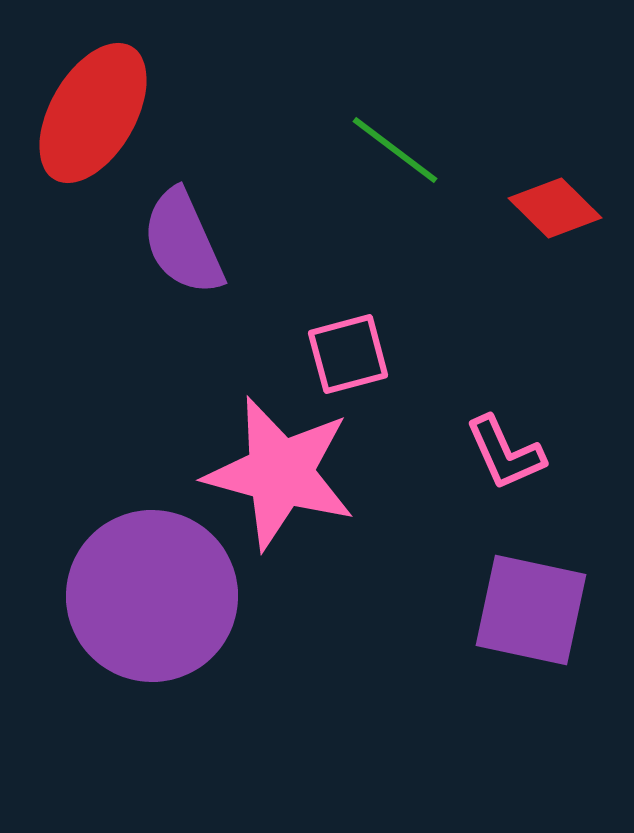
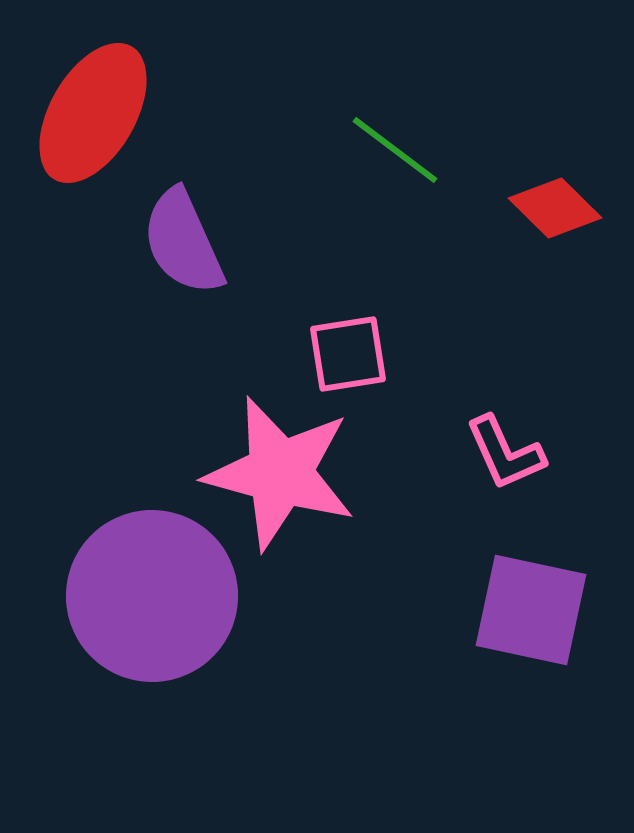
pink square: rotated 6 degrees clockwise
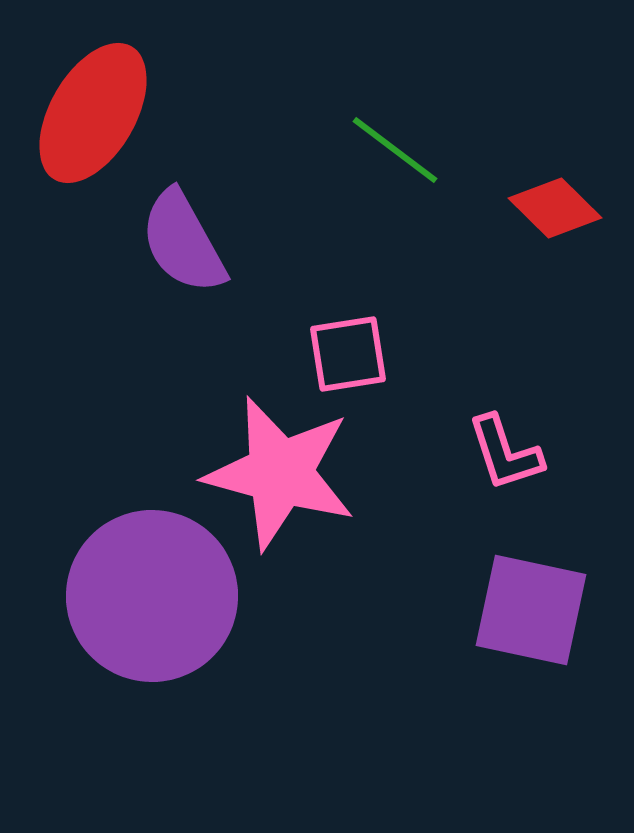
purple semicircle: rotated 5 degrees counterclockwise
pink L-shape: rotated 6 degrees clockwise
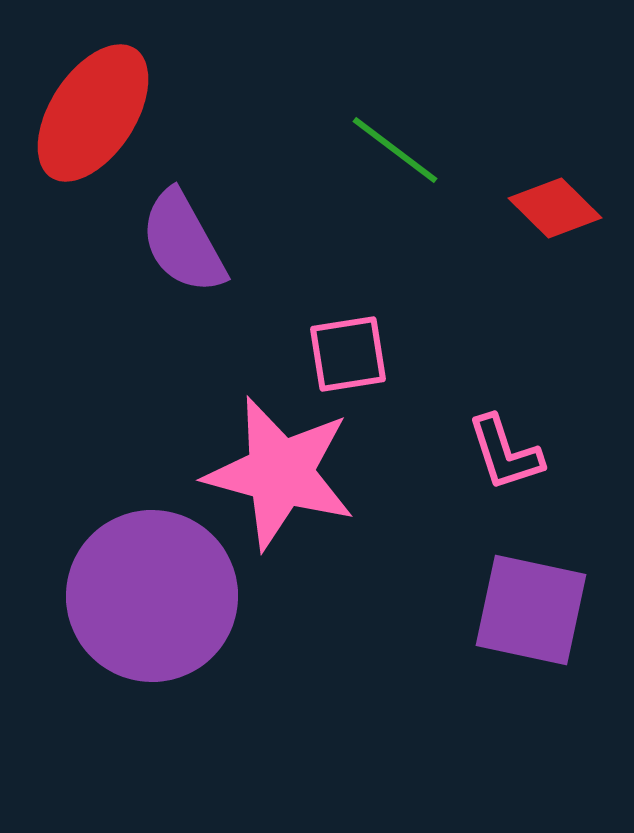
red ellipse: rotated 3 degrees clockwise
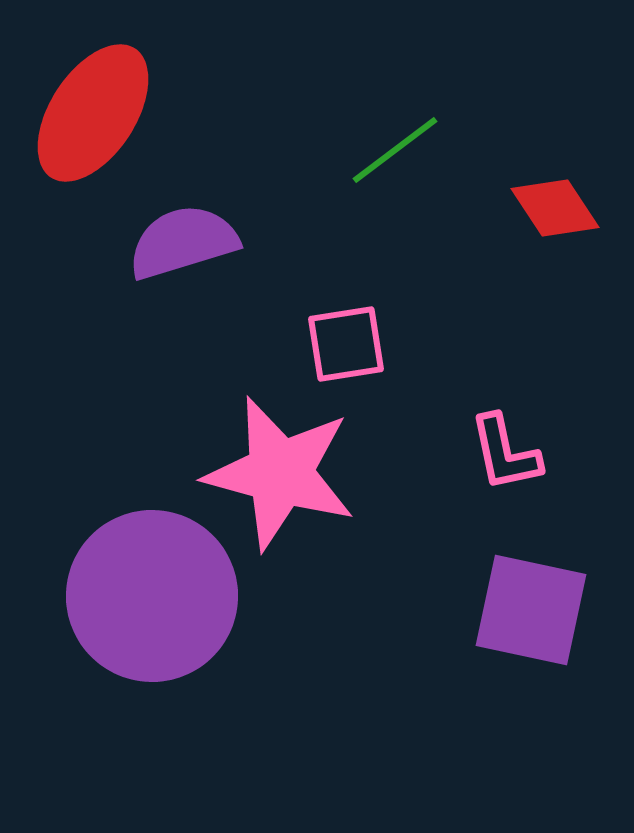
green line: rotated 74 degrees counterclockwise
red diamond: rotated 12 degrees clockwise
purple semicircle: rotated 102 degrees clockwise
pink square: moved 2 px left, 10 px up
pink L-shape: rotated 6 degrees clockwise
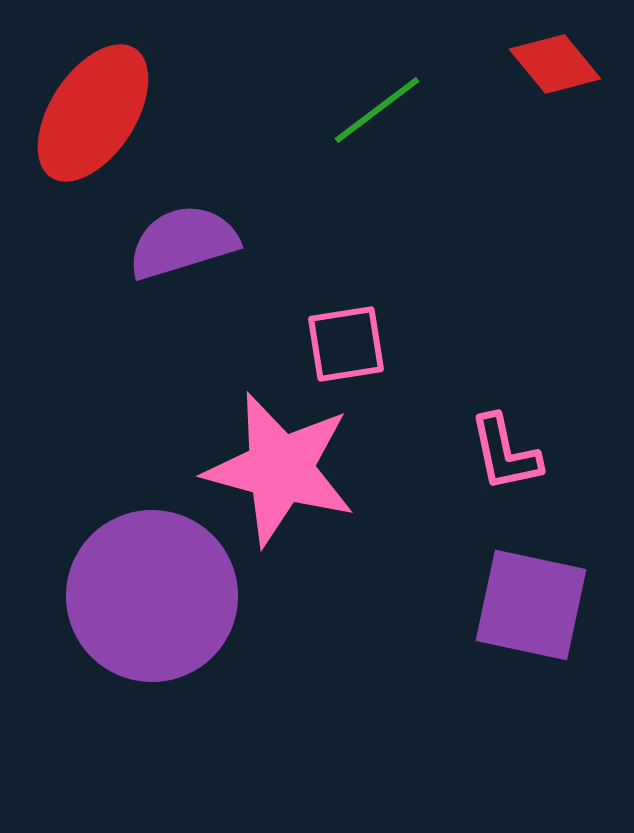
green line: moved 18 px left, 40 px up
red diamond: moved 144 px up; rotated 6 degrees counterclockwise
pink star: moved 4 px up
purple square: moved 5 px up
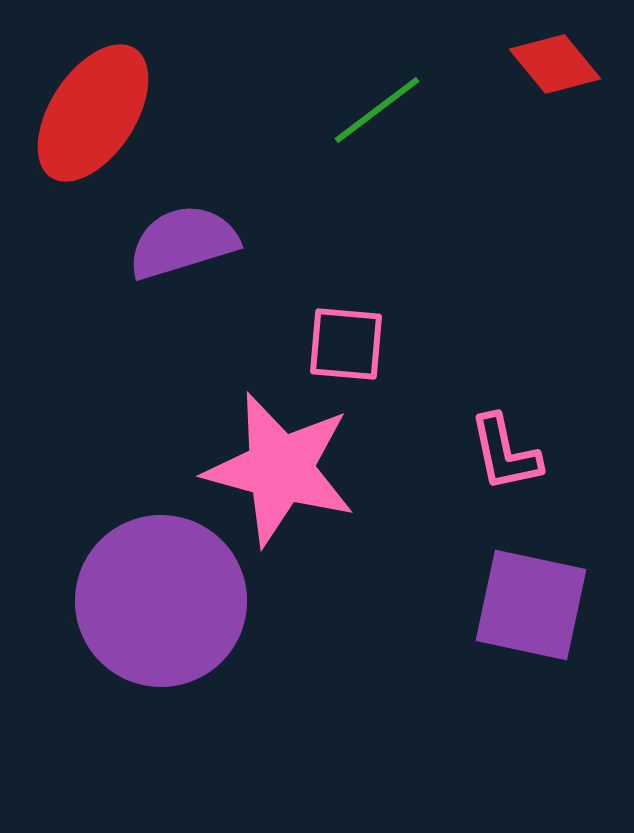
pink square: rotated 14 degrees clockwise
purple circle: moved 9 px right, 5 px down
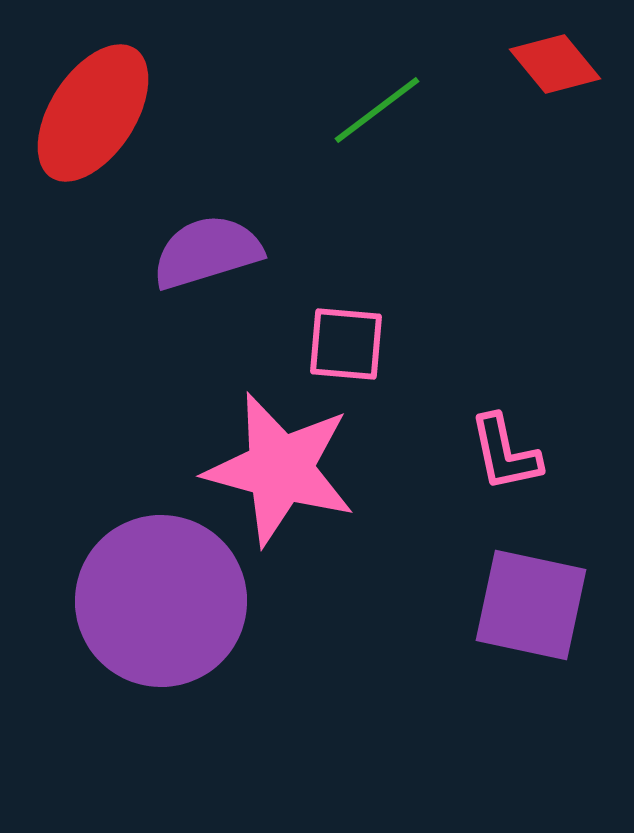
purple semicircle: moved 24 px right, 10 px down
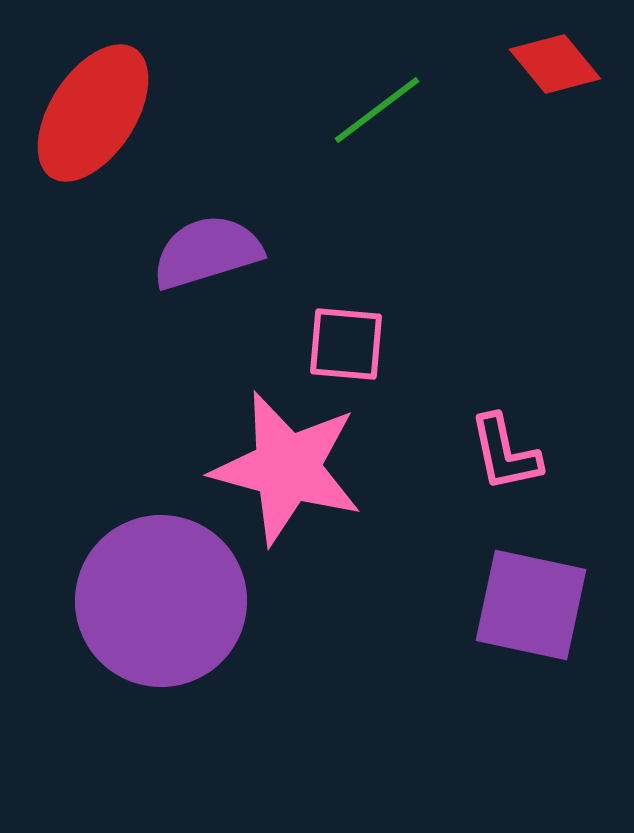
pink star: moved 7 px right, 1 px up
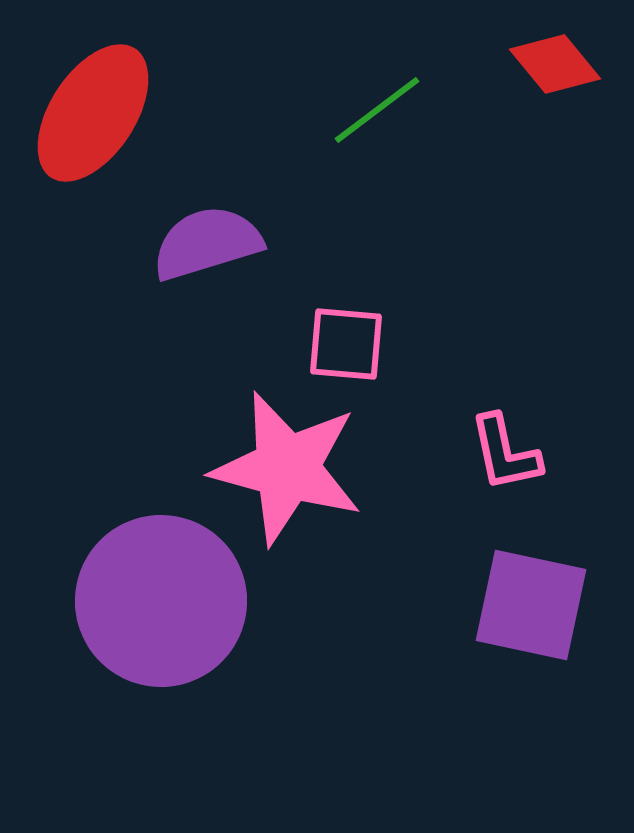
purple semicircle: moved 9 px up
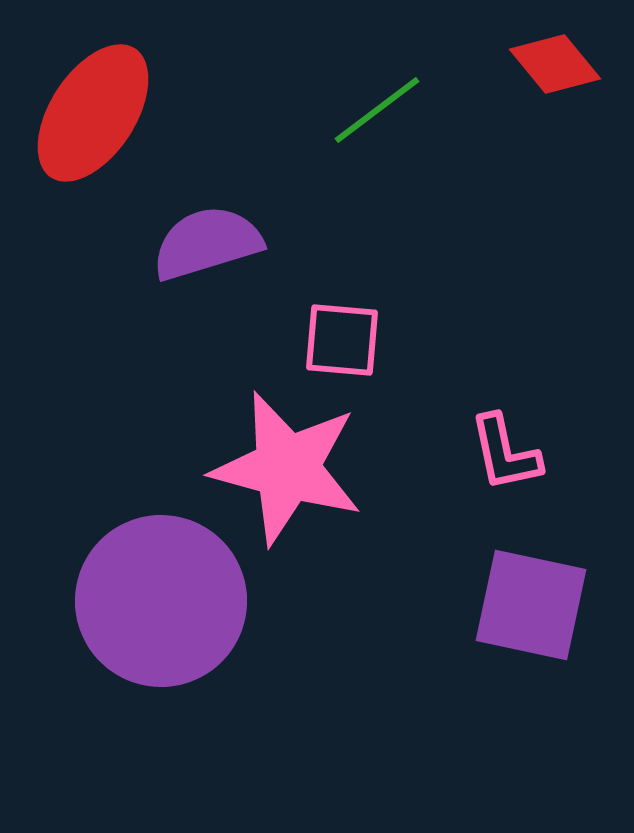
pink square: moved 4 px left, 4 px up
